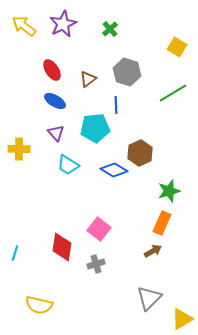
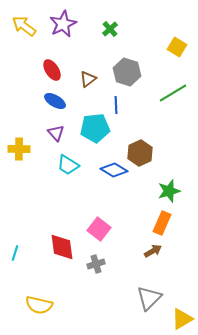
red diamond: rotated 16 degrees counterclockwise
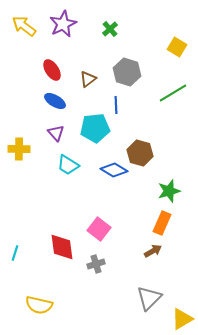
brown hexagon: rotated 20 degrees counterclockwise
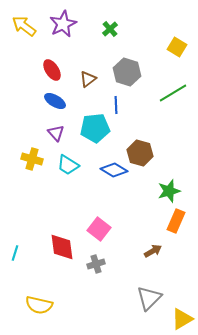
yellow cross: moved 13 px right, 10 px down; rotated 15 degrees clockwise
orange rectangle: moved 14 px right, 2 px up
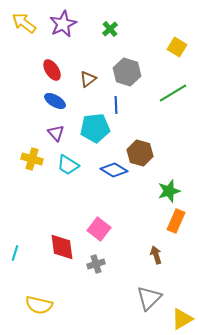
yellow arrow: moved 3 px up
brown arrow: moved 3 px right, 4 px down; rotated 78 degrees counterclockwise
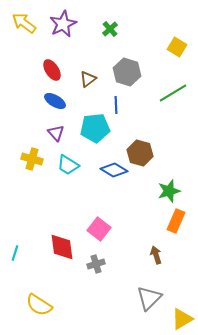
yellow semicircle: rotated 20 degrees clockwise
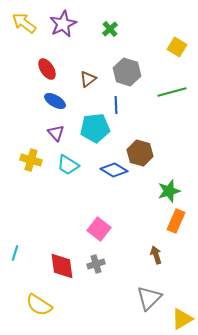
red ellipse: moved 5 px left, 1 px up
green line: moved 1 px left, 1 px up; rotated 16 degrees clockwise
yellow cross: moved 1 px left, 1 px down
red diamond: moved 19 px down
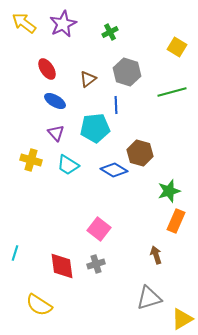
green cross: moved 3 px down; rotated 14 degrees clockwise
gray triangle: rotated 28 degrees clockwise
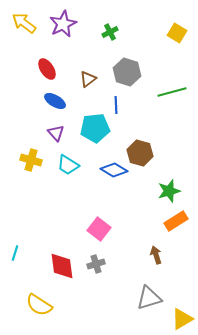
yellow square: moved 14 px up
orange rectangle: rotated 35 degrees clockwise
